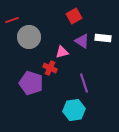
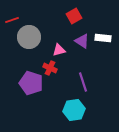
pink triangle: moved 3 px left, 2 px up
purple line: moved 1 px left, 1 px up
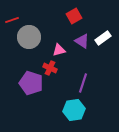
white rectangle: rotated 42 degrees counterclockwise
purple line: moved 1 px down; rotated 36 degrees clockwise
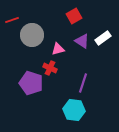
gray circle: moved 3 px right, 2 px up
pink triangle: moved 1 px left, 1 px up
cyan hexagon: rotated 15 degrees clockwise
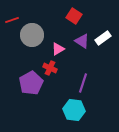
red square: rotated 28 degrees counterclockwise
pink triangle: rotated 16 degrees counterclockwise
purple pentagon: rotated 25 degrees clockwise
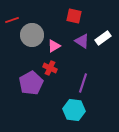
red square: rotated 21 degrees counterclockwise
pink triangle: moved 4 px left, 3 px up
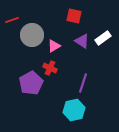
cyan hexagon: rotated 20 degrees counterclockwise
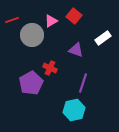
red square: rotated 28 degrees clockwise
purple triangle: moved 6 px left, 9 px down; rotated 14 degrees counterclockwise
pink triangle: moved 3 px left, 25 px up
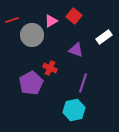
white rectangle: moved 1 px right, 1 px up
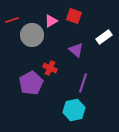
red square: rotated 21 degrees counterclockwise
purple triangle: rotated 21 degrees clockwise
